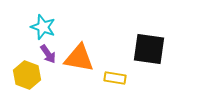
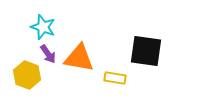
black square: moved 3 px left, 2 px down
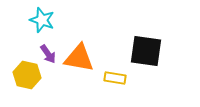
cyan star: moved 1 px left, 7 px up
yellow hexagon: rotated 8 degrees counterclockwise
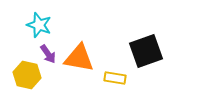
cyan star: moved 3 px left, 5 px down
black square: rotated 28 degrees counterclockwise
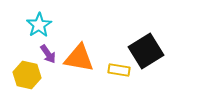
cyan star: rotated 20 degrees clockwise
black square: rotated 12 degrees counterclockwise
yellow rectangle: moved 4 px right, 8 px up
